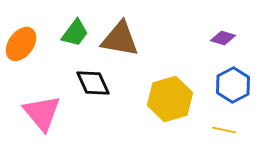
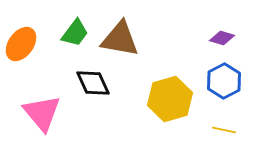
purple diamond: moved 1 px left
blue hexagon: moved 9 px left, 4 px up
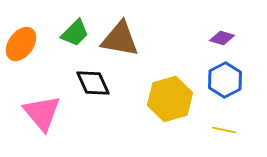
green trapezoid: rotated 8 degrees clockwise
blue hexagon: moved 1 px right, 1 px up
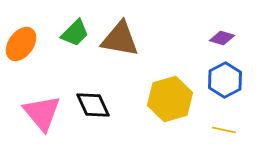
black diamond: moved 22 px down
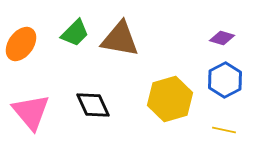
pink triangle: moved 11 px left, 1 px up
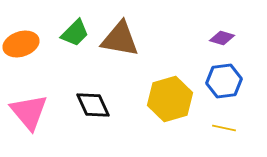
orange ellipse: rotated 36 degrees clockwise
blue hexagon: moved 1 px left, 1 px down; rotated 20 degrees clockwise
pink triangle: moved 2 px left
yellow line: moved 2 px up
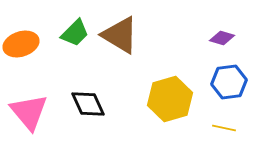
brown triangle: moved 4 px up; rotated 21 degrees clockwise
blue hexagon: moved 5 px right, 1 px down
black diamond: moved 5 px left, 1 px up
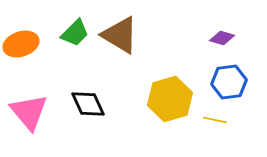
yellow line: moved 9 px left, 8 px up
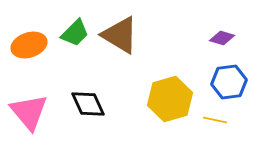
orange ellipse: moved 8 px right, 1 px down
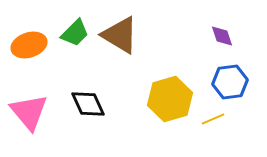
purple diamond: moved 2 px up; rotated 55 degrees clockwise
blue hexagon: moved 1 px right
yellow line: moved 2 px left, 1 px up; rotated 35 degrees counterclockwise
